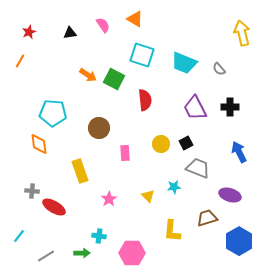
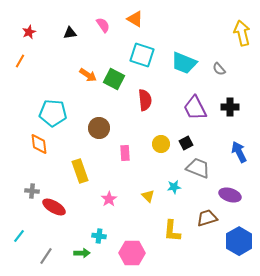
gray line: rotated 24 degrees counterclockwise
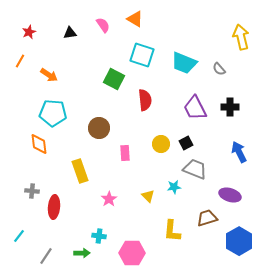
yellow arrow: moved 1 px left, 4 px down
orange arrow: moved 39 px left
gray trapezoid: moved 3 px left, 1 px down
red ellipse: rotated 65 degrees clockwise
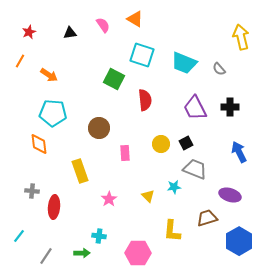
pink hexagon: moved 6 px right
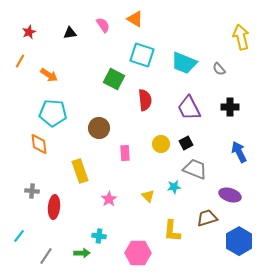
purple trapezoid: moved 6 px left
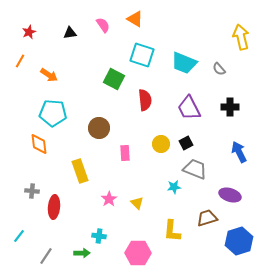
yellow triangle: moved 11 px left, 7 px down
blue hexagon: rotated 12 degrees clockwise
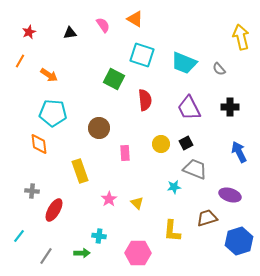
red ellipse: moved 3 px down; rotated 25 degrees clockwise
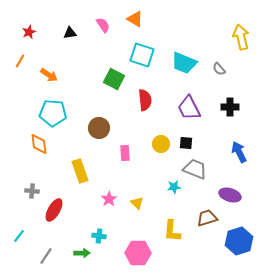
black square: rotated 32 degrees clockwise
